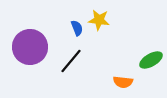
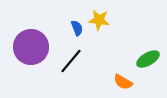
purple circle: moved 1 px right
green ellipse: moved 3 px left, 1 px up
orange semicircle: rotated 24 degrees clockwise
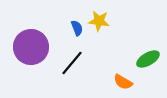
yellow star: moved 1 px down
black line: moved 1 px right, 2 px down
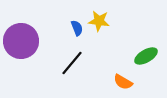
purple circle: moved 10 px left, 6 px up
green ellipse: moved 2 px left, 3 px up
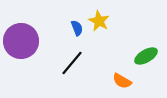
yellow star: rotated 20 degrees clockwise
orange semicircle: moved 1 px left, 1 px up
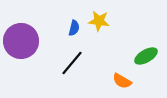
yellow star: rotated 20 degrees counterclockwise
blue semicircle: moved 3 px left; rotated 35 degrees clockwise
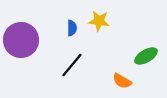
blue semicircle: moved 2 px left; rotated 14 degrees counterclockwise
purple circle: moved 1 px up
black line: moved 2 px down
